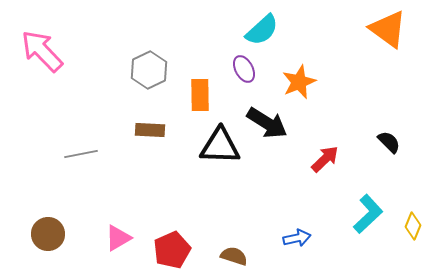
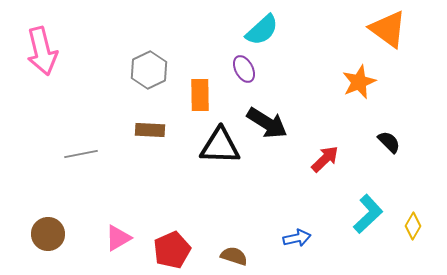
pink arrow: rotated 150 degrees counterclockwise
orange star: moved 60 px right
yellow diamond: rotated 8 degrees clockwise
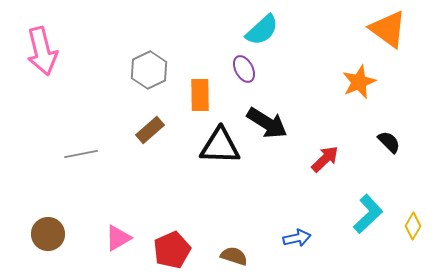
brown rectangle: rotated 44 degrees counterclockwise
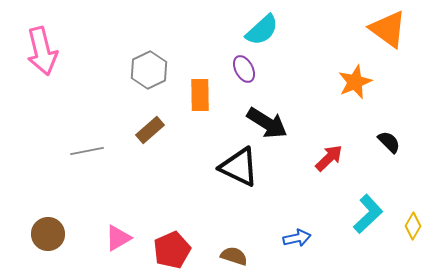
orange star: moved 4 px left
black triangle: moved 19 px right, 21 px down; rotated 24 degrees clockwise
gray line: moved 6 px right, 3 px up
red arrow: moved 4 px right, 1 px up
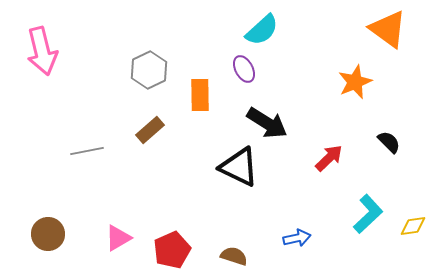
yellow diamond: rotated 52 degrees clockwise
